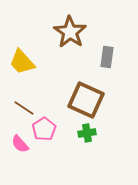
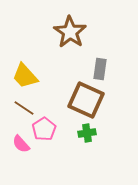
gray rectangle: moved 7 px left, 12 px down
yellow trapezoid: moved 3 px right, 14 px down
pink semicircle: moved 1 px right
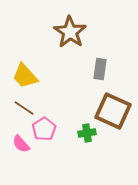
brown square: moved 27 px right, 11 px down
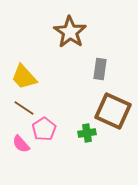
yellow trapezoid: moved 1 px left, 1 px down
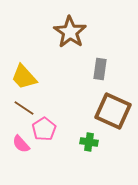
green cross: moved 2 px right, 9 px down; rotated 18 degrees clockwise
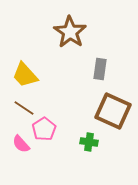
yellow trapezoid: moved 1 px right, 2 px up
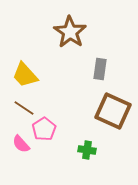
green cross: moved 2 px left, 8 px down
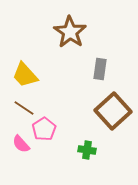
brown square: rotated 24 degrees clockwise
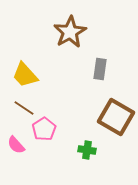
brown star: rotated 8 degrees clockwise
brown square: moved 3 px right, 6 px down; rotated 18 degrees counterclockwise
pink semicircle: moved 5 px left, 1 px down
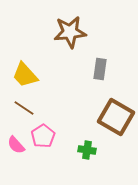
brown star: rotated 24 degrees clockwise
pink pentagon: moved 1 px left, 7 px down
